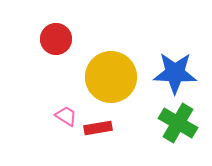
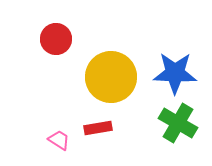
pink trapezoid: moved 7 px left, 24 px down
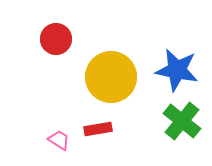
blue star: moved 2 px right, 3 px up; rotated 9 degrees clockwise
green cross: moved 4 px right, 2 px up; rotated 9 degrees clockwise
red rectangle: moved 1 px down
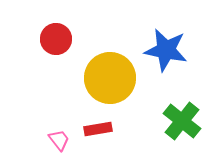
blue star: moved 11 px left, 20 px up
yellow circle: moved 1 px left, 1 px down
pink trapezoid: rotated 20 degrees clockwise
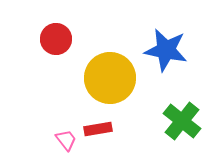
pink trapezoid: moved 7 px right
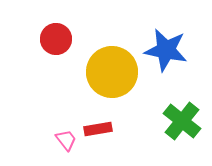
yellow circle: moved 2 px right, 6 px up
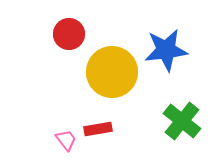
red circle: moved 13 px right, 5 px up
blue star: rotated 18 degrees counterclockwise
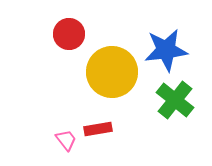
green cross: moved 7 px left, 21 px up
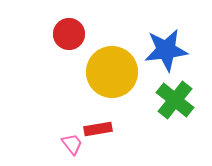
pink trapezoid: moved 6 px right, 4 px down
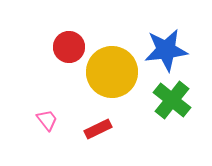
red circle: moved 13 px down
green cross: moved 3 px left
red rectangle: rotated 16 degrees counterclockwise
pink trapezoid: moved 25 px left, 24 px up
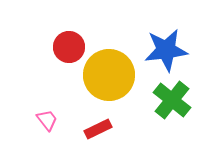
yellow circle: moved 3 px left, 3 px down
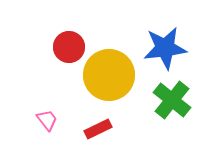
blue star: moved 1 px left, 2 px up
